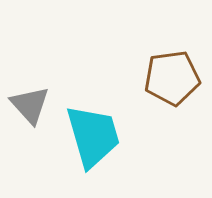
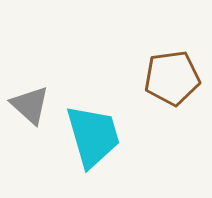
gray triangle: rotated 6 degrees counterclockwise
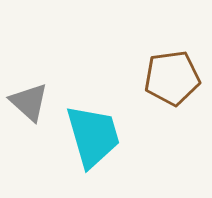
gray triangle: moved 1 px left, 3 px up
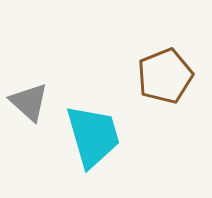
brown pentagon: moved 7 px left, 2 px up; rotated 14 degrees counterclockwise
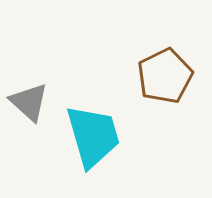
brown pentagon: rotated 4 degrees counterclockwise
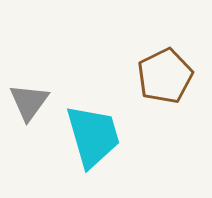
gray triangle: rotated 24 degrees clockwise
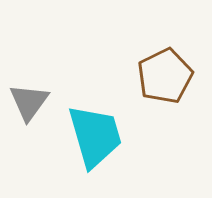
cyan trapezoid: moved 2 px right
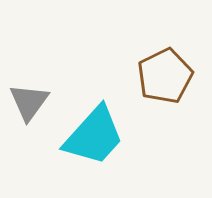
cyan trapezoid: moved 1 px left; rotated 58 degrees clockwise
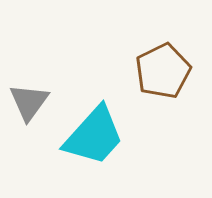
brown pentagon: moved 2 px left, 5 px up
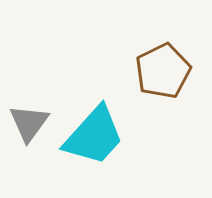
gray triangle: moved 21 px down
